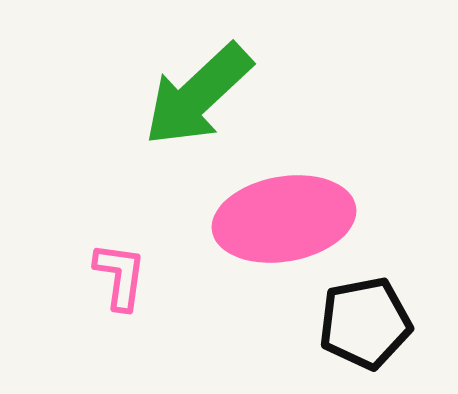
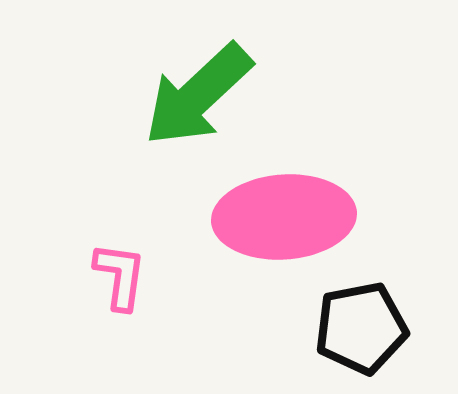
pink ellipse: moved 2 px up; rotated 6 degrees clockwise
black pentagon: moved 4 px left, 5 px down
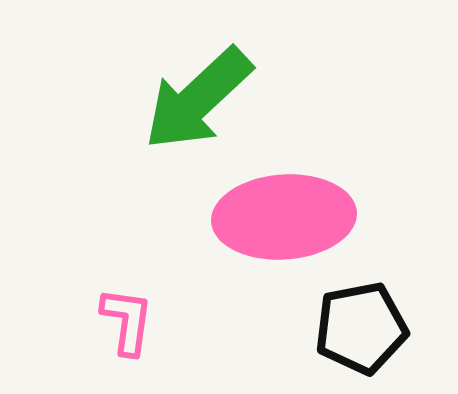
green arrow: moved 4 px down
pink L-shape: moved 7 px right, 45 px down
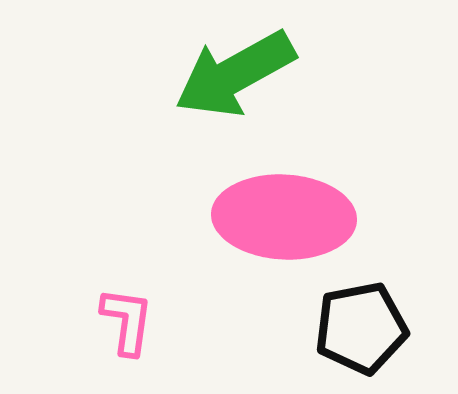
green arrow: moved 37 px right, 25 px up; rotated 14 degrees clockwise
pink ellipse: rotated 7 degrees clockwise
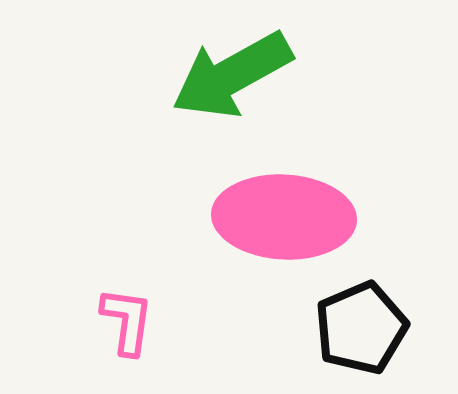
green arrow: moved 3 px left, 1 px down
black pentagon: rotated 12 degrees counterclockwise
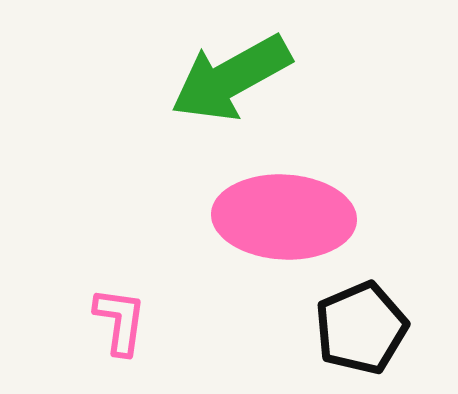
green arrow: moved 1 px left, 3 px down
pink L-shape: moved 7 px left
